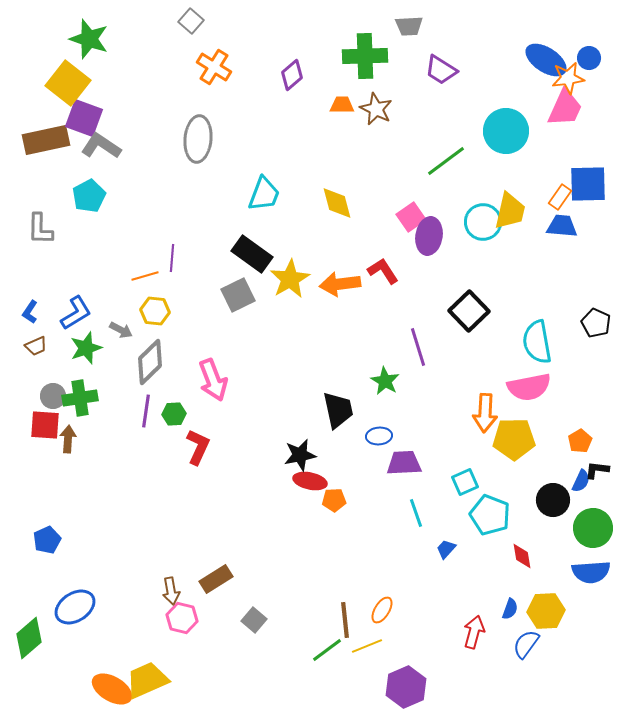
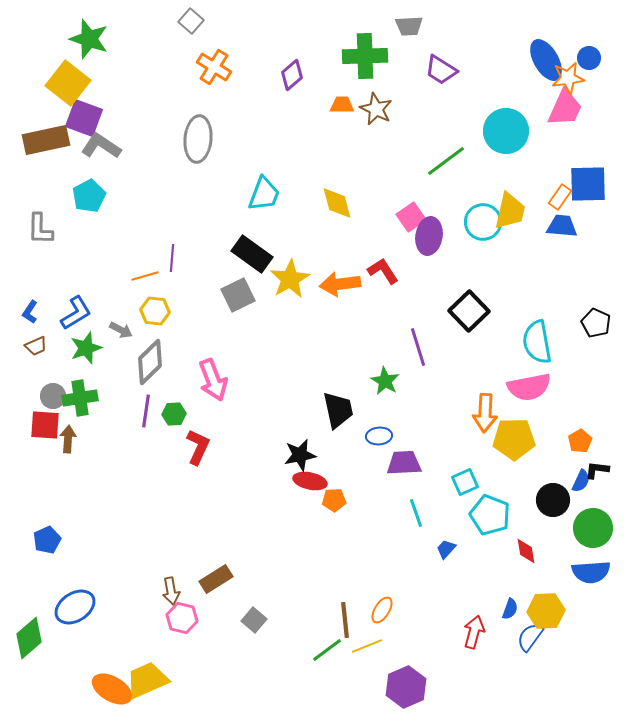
blue ellipse at (546, 60): rotated 27 degrees clockwise
red diamond at (522, 556): moved 4 px right, 5 px up
blue semicircle at (526, 644): moved 4 px right, 7 px up
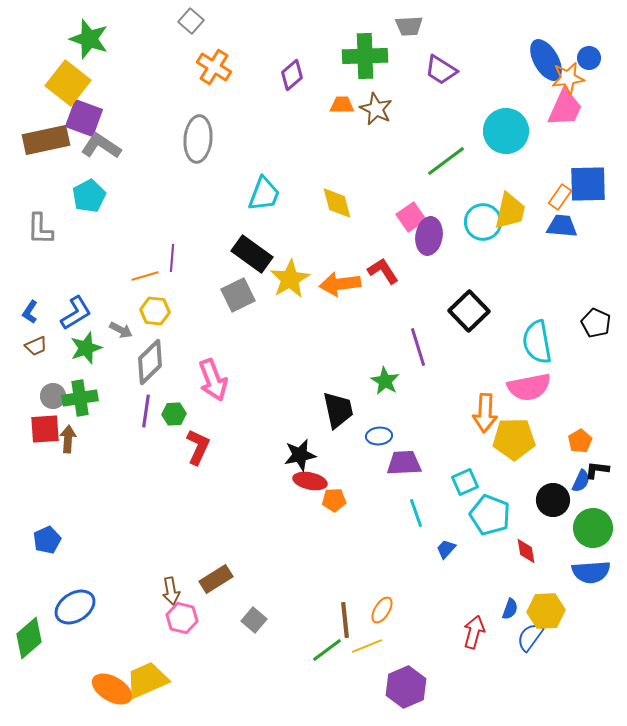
red square at (45, 425): moved 4 px down; rotated 8 degrees counterclockwise
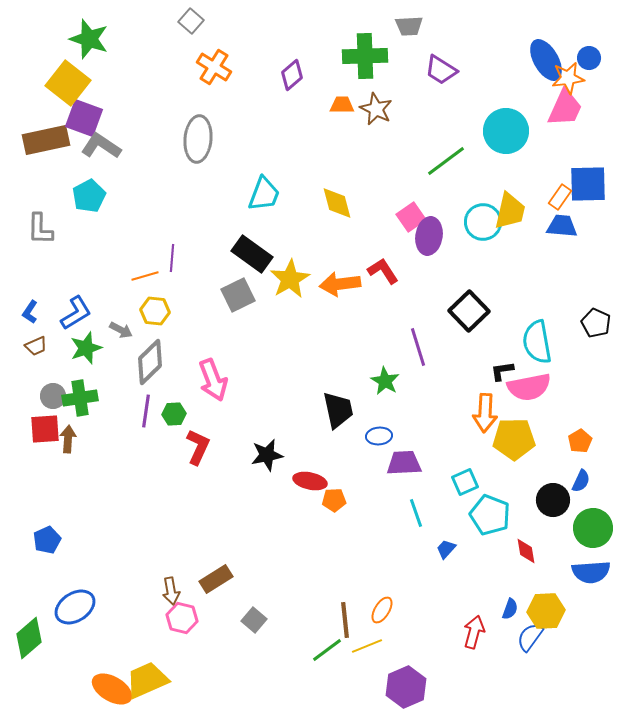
black star at (300, 455): moved 33 px left
black L-shape at (597, 470): moved 95 px left, 99 px up; rotated 15 degrees counterclockwise
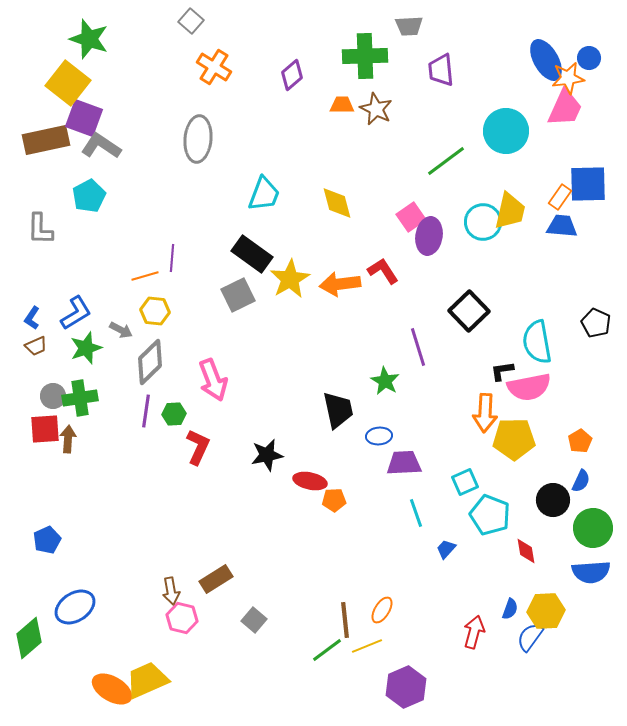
purple trapezoid at (441, 70): rotated 52 degrees clockwise
blue L-shape at (30, 312): moved 2 px right, 6 px down
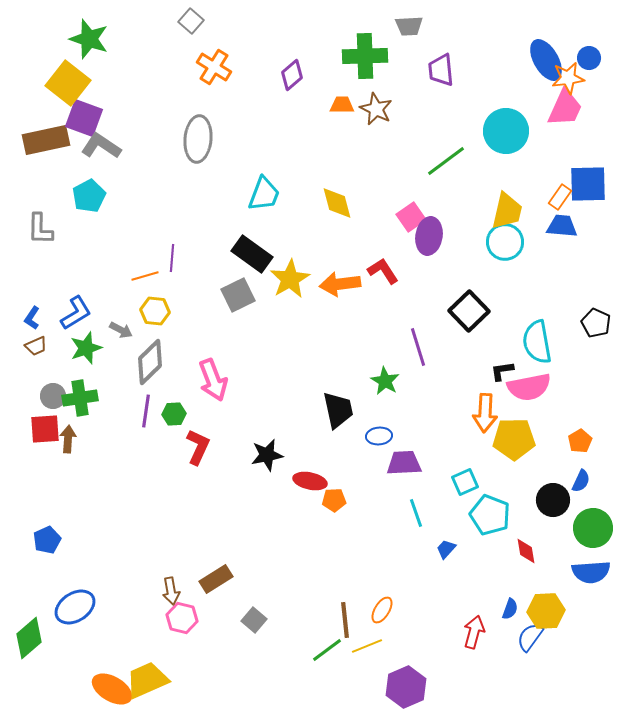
yellow trapezoid at (510, 211): moved 3 px left
cyan circle at (483, 222): moved 22 px right, 20 px down
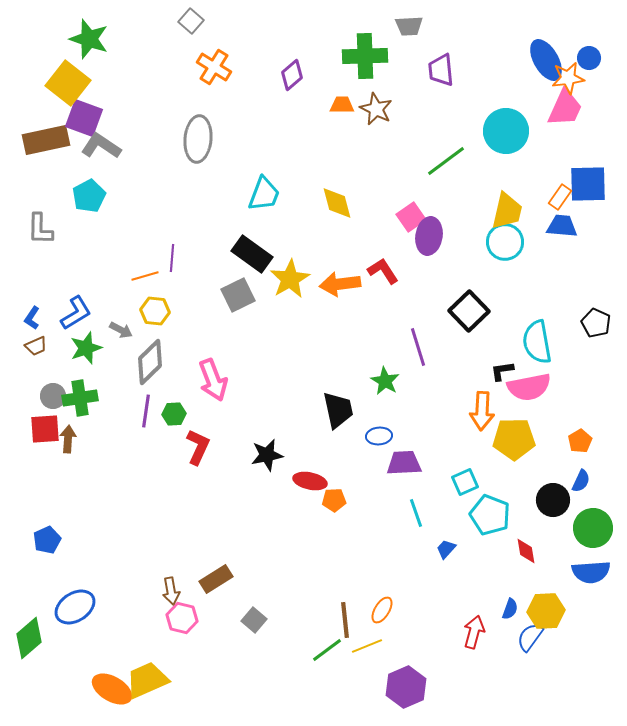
orange arrow at (485, 413): moved 3 px left, 2 px up
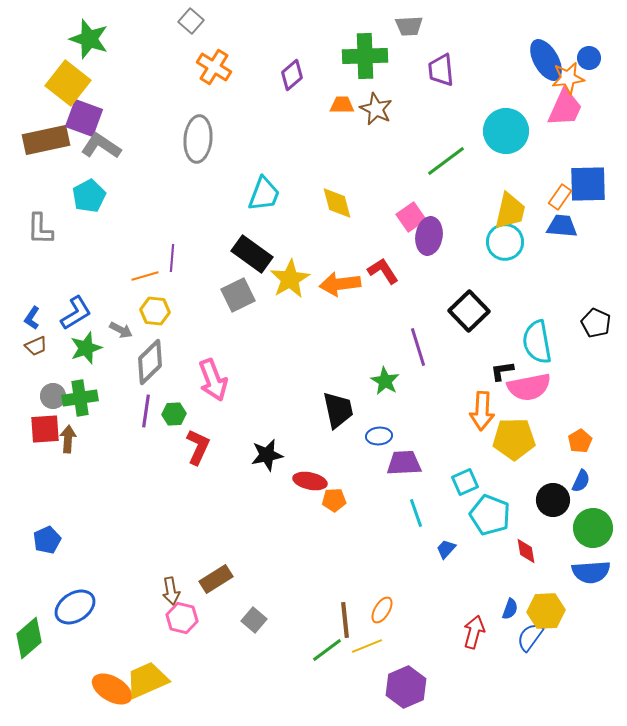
yellow trapezoid at (507, 211): moved 3 px right
